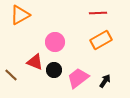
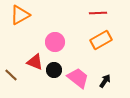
pink trapezoid: rotated 75 degrees clockwise
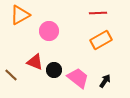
pink circle: moved 6 px left, 11 px up
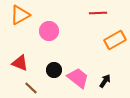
orange rectangle: moved 14 px right
red triangle: moved 15 px left, 1 px down
brown line: moved 20 px right, 13 px down
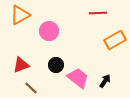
red triangle: moved 1 px right, 2 px down; rotated 42 degrees counterclockwise
black circle: moved 2 px right, 5 px up
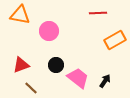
orange triangle: rotated 40 degrees clockwise
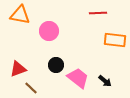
orange rectangle: rotated 35 degrees clockwise
red triangle: moved 3 px left, 4 px down
black arrow: rotated 96 degrees clockwise
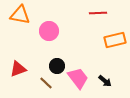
orange rectangle: rotated 20 degrees counterclockwise
black circle: moved 1 px right, 1 px down
pink trapezoid: rotated 15 degrees clockwise
brown line: moved 15 px right, 5 px up
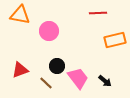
red triangle: moved 2 px right, 1 px down
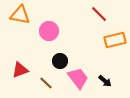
red line: moved 1 px right, 1 px down; rotated 48 degrees clockwise
black circle: moved 3 px right, 5 px up
